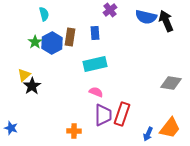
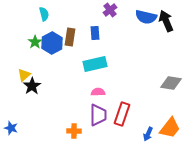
pink semicircle: moved 2 px right; rotated 24 degrees counterclockwise
purple trapezoid: moved 5 px left
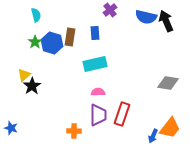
cyan semicircle: moved 8 px left, 1 px down
blue hexagon: rotated 15 degrees counterclockwise
gray diamond: moved 3 px left
blue arrow: moved 5 px right, 2 px down
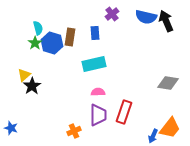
purple cross: moved 2 px right, 4 px down
cyan semicircle: moved 2 px right, 13 px down
green star: moved 1 px down
cyan rectangle: moved 1 px left
red rectangle: moved 2 px right, 2 px up
orange cross: rotated 24 degrees counterclockwise
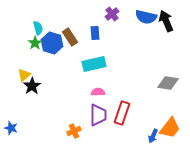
brown rectangle: rotated 42 degrees counterclockwise
red rectangle: moved 2 px left, 1 px down
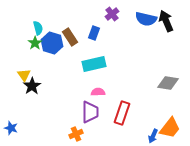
blue semicircle: moved 2 px down
blue rectangle: moved 1 px left; rotated 24 degrees clockwise
yellow triangle: rotated 24 degrees counterclockwise
purple trapezoid: moved 8 px left, 3 px up
orange cross: moved 2 px right, 3 px down
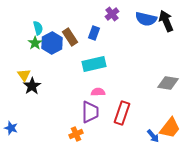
blue hexagon: rotated 15 degrees clockwise
blue arrow: rotated 64 degrees counterclockwise
